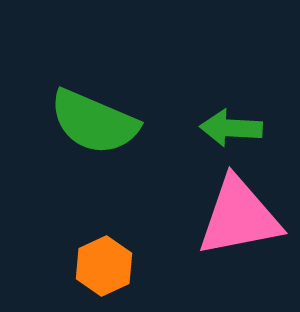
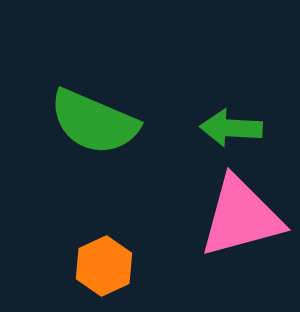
pink triangle: moved 2 px right; rotated 4 degrees counterclockwise
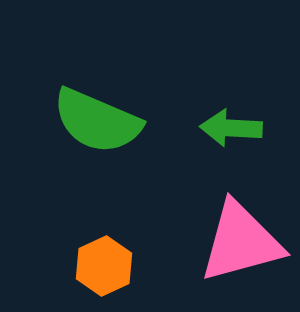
green semicircle: moved 3 px right, 1 px up
pink triangle: moved 25 px down
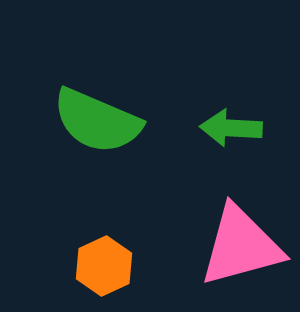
pink triangle: moved 4 px down
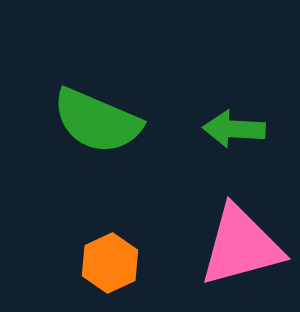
green arrow: moved 3 px right, 1 px down
orange hexagon: moved 6 px right, 3 px up
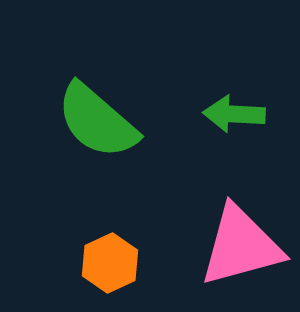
green semicircle: rotated 18 degrees clockwise
green arrow: moved 15 px up
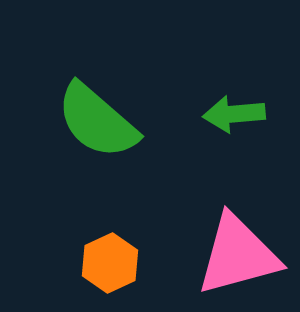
green arrow: rotated 8 degrees counterclockwise
pink triangle: moved 3 px left, 9 px down
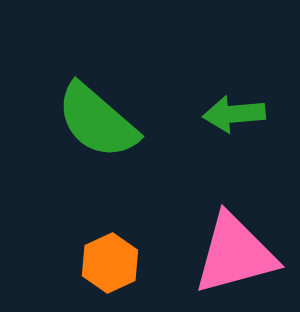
pink triangle: moved 3 px left, 1 px up
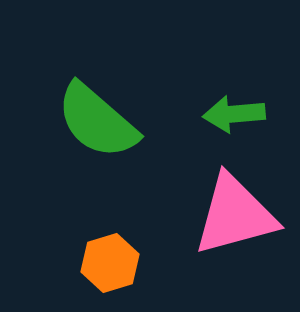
pink triangle: moved 39 px up
orange hexagon: rotated 8 degrees clockwise
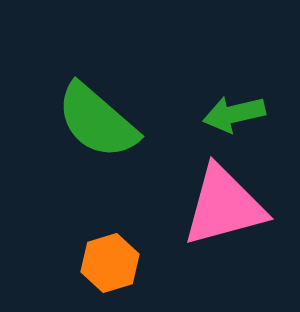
green arrow: rotated 8 degrees counterclockwise
pink triangle: moved 11 px left, 9 px up
